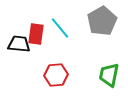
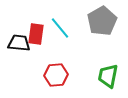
black trapezoid: moved 1 px up
green trapezoid: moved 1 px left, 1 px down
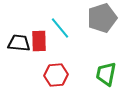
gray pentagon: moved 3 px up; rotated 12 degrees clockwise
red rectangle: moved 3 px right, 7 px down; rotated 10 degrees counterclockwise
green trapezoid: moved 2 px left, 2 px up
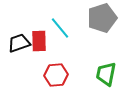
black trapezoid: rotated 25 degrees counterclockwise
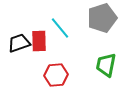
green trapezoid: moved 9 px up
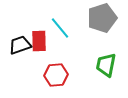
black trapezoid: moved 1 px right, 2 px down
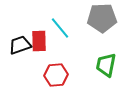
gray pentagon: rotated 16 degrees clockwise
